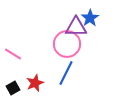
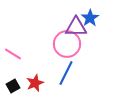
black square: moved 2 px up
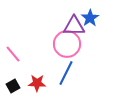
purple triangle: moved 2 px left, 1 px up
pink line: rotated 18 degrees clockwise
red star: moved 2 px right; rotated 24 degrees clockwise
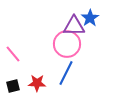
black square: rotated 16 degrees clockwise
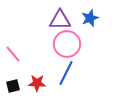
blue star: rotated 12 degrees clockwise
purple triangle: moved 14 px left, 6 px up
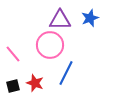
pink circle: moved 17 px left, 1 px down
red star: moved 2 px left; rotated 18 degrees clockwise
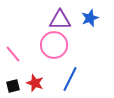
pink circle: moved 4 px right
blue line: moved 4 px right, 6 px down
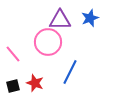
pink circle: moved 6 px left, 3 px up
blue line: moved 7 px up
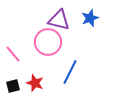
purple triangle: moved 1 px left; rotated 15 degrees clockwise
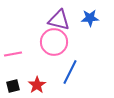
blue star: rotated 18 degrees clockwise
pink circle: moved 6 px right
pink line: rotated 60 degrees counterclockwise
red star: moved 2 px right, 2 px down; rotated 18 degrees clockwise
